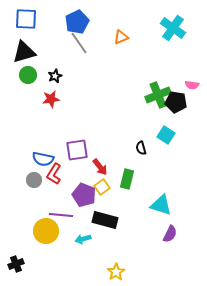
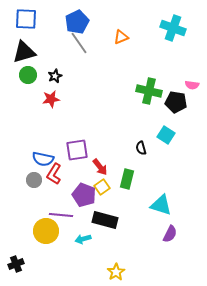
cyan cross: rotated 15 degrees counterclockwise
green cross: moved 9 px left, 4 px up; rotated 35 degrees clockwise
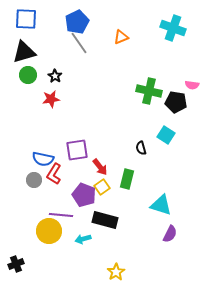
black star: rotated 16 degrees counterclockwise
yellow circle: moved 3 px right
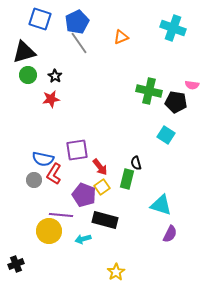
blue square: moved 14 px right; rotated 15 degrees clockwise
black semicircle: moved 5 px left, 15 px down
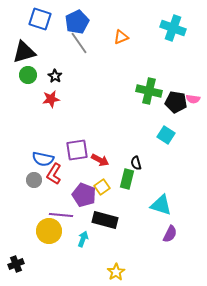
pink semicircle: moved 1 px right, 14 px down
red arrow: moved 7 px up; rotated 24 degrees counterclockwise
cyan arrow: rotated 126 degrees clockwise
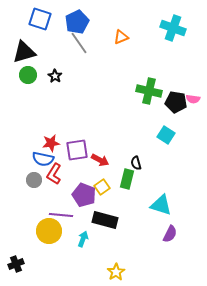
red star: moved 44 px down
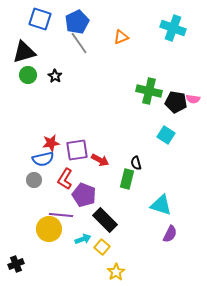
blue semicircle: rotated 25 degrees counterclockwise
red L-shape: moved 11 px right, 5 px down
yellow square: moved 60 px down; rotated 14 degrees counterclockwise
black rectangle: rotated 30 degrees clockwise
yellow circle: moved 2 px up
cyan arrow: rotated 49 degrees clockwise
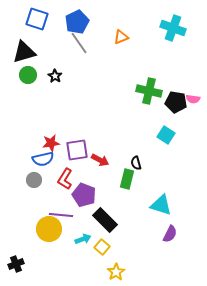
blue square: moved 3 px left
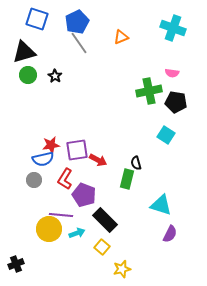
green cross: rotated 25 degrees counterclockwise
pink semicircle: moved 21 px left, 26 px up
red star: moved 2 px down
red arrow: moved 2 px left
cyan arrow: moved 6 px left, 6 px up
yellow star: moved 6 px right, 3 px up; rotated 18 degrees clockwise
